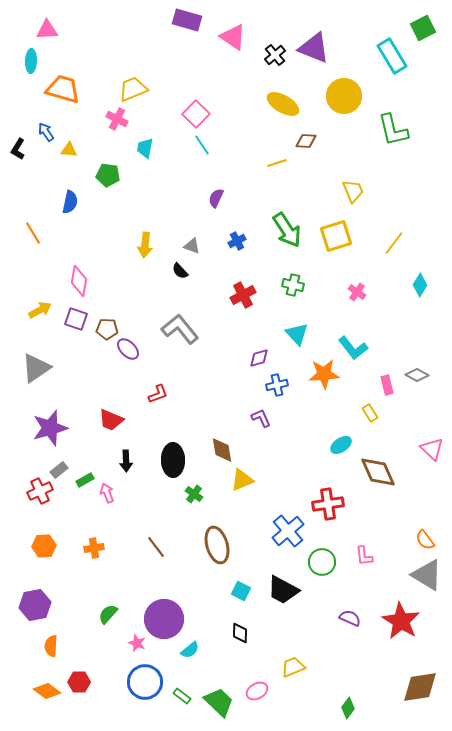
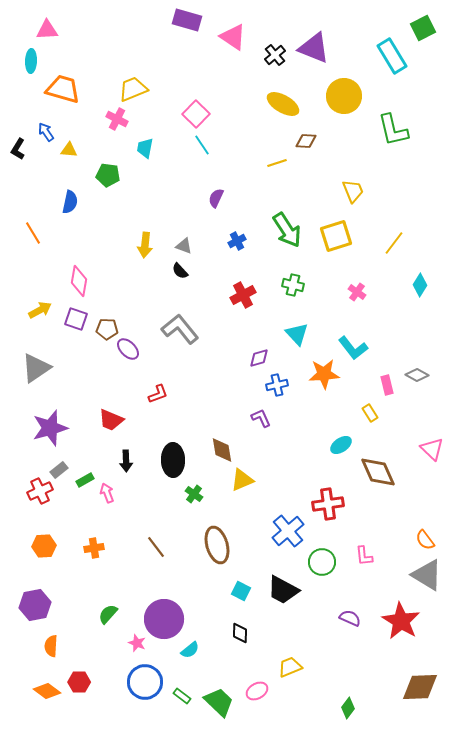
gray triangle at (192, 246): moved 8 px left
yellow trapezoid at (293, 667): moved 3 px left
brown diamond at (420, 687): rotated 6 degrees clockwise
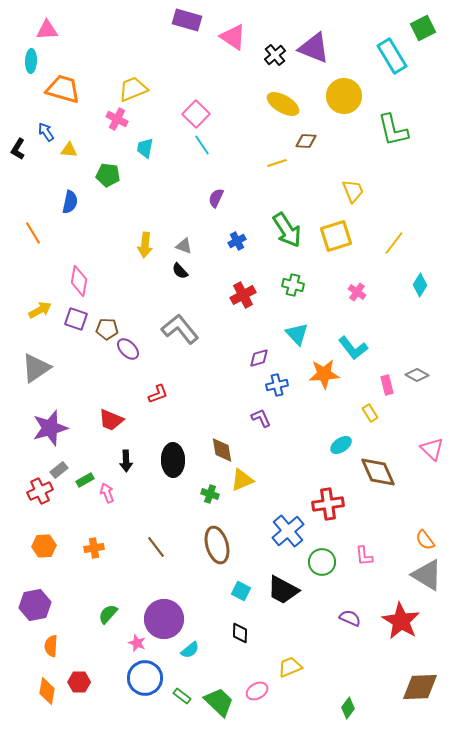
green cross at (194, 494): moved 16 px right; rotated 18 degrees counterclockwise
blue circle at (145, 682): moved 4 px up
orange diamond at (47, 691): rotated 64 degrees clockwise
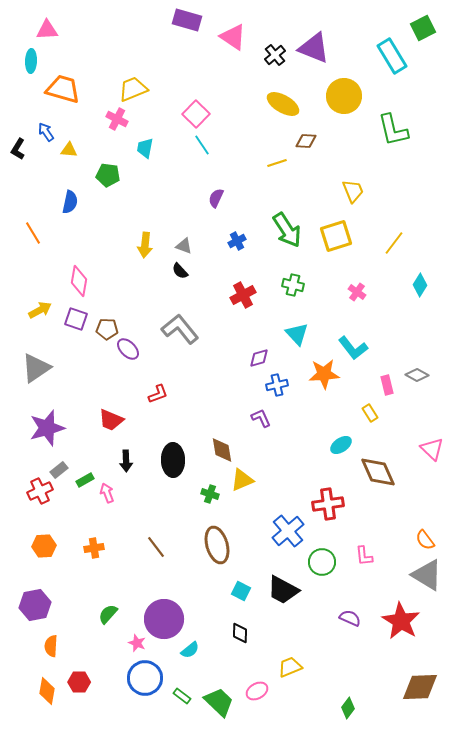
purple star at (50, 428): moved 3 px left
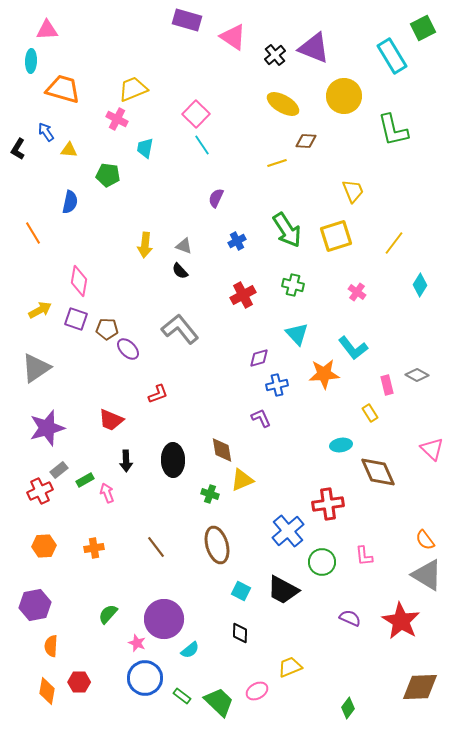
cyan ellipse at (341, 445): rotated 25 degrees clockwise
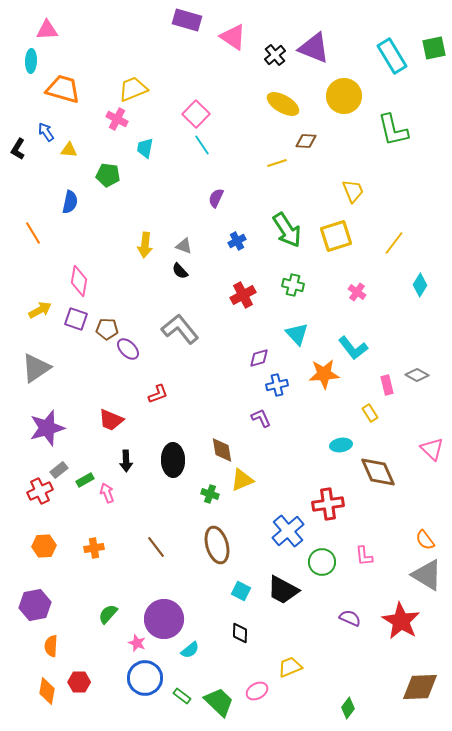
green square at (423, 28): moved 11 px right, 20 px down; rotated 15 degrees clockwise
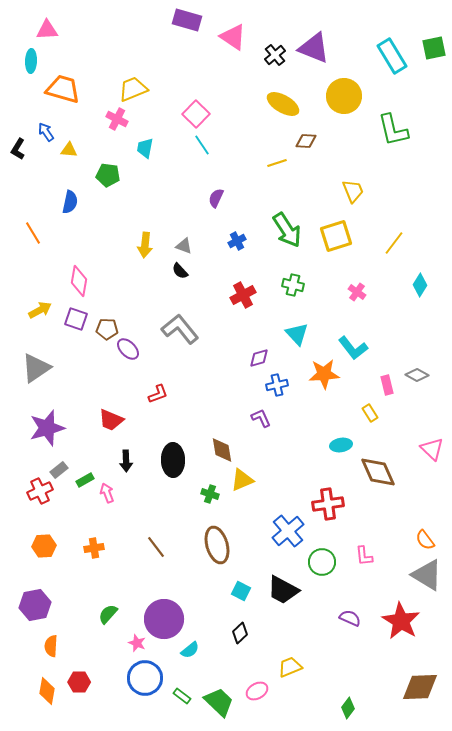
black diamond at (240, 633): rotated 45 degrees clockwise
